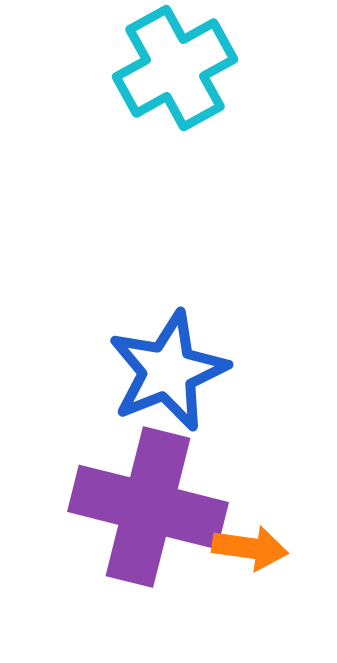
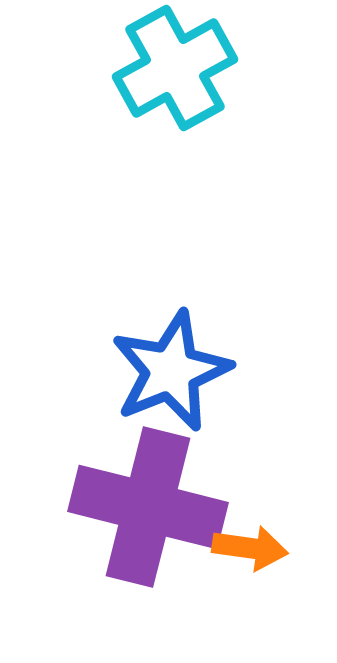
blue star: moved 3 px right
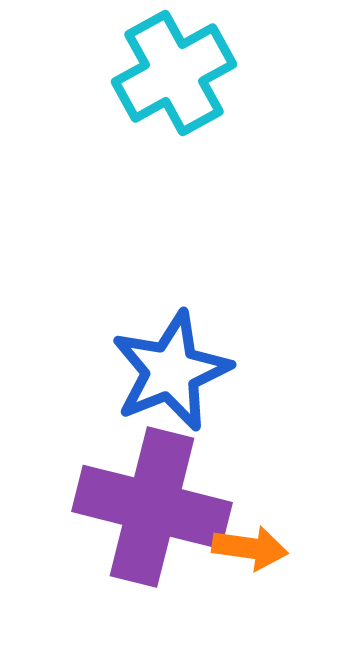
cyan cross: moved 1 px left, 5 px down
purple cross: moved 4 px right
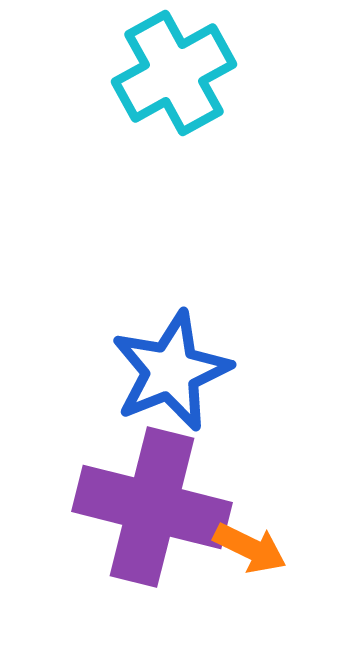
orange arrow: rotated 18 degrees clockwise
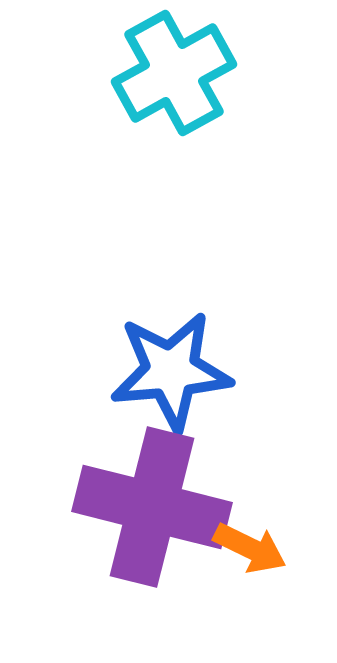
blue star: rotated 17 degrees clockwise
